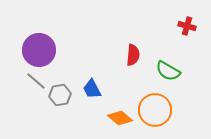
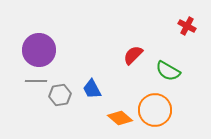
red cross: rotated 12 degrees clockwise
red semicircle: rotated 140 degrees counterclockwise
gray line: rotated 40 degrees counterclockwise
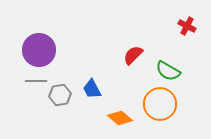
orange circle: moved 5 px right, 6 px up
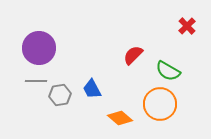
red cross: rotated 18 degrees clockwise
purple circle: moved 2 px up
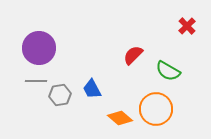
orange circle: moved 4 px left, 5 px down
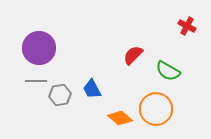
red cross: rotated 18 degrees counterclockwise
